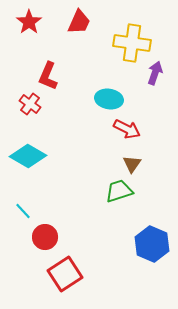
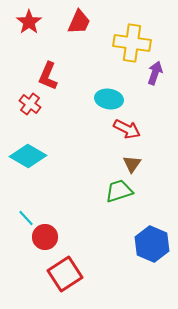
cyan line: moved 3 px right, 7 px down
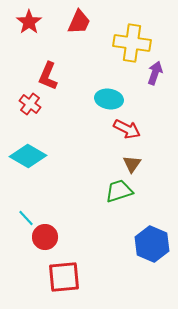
red square: moved 1 px left, 3 px down; rotated 28 degrees clockwise
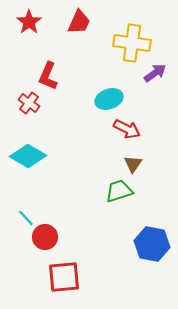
purple arrow: rotated 35 degrees clockwise
cyan ellipse: rotated 28 degrees counterclockwise
red cross: moved 1 px left, 1 px up
brown triangle: moved 1 px right
blue hexagon: rotated 12 degrees counterclockwise
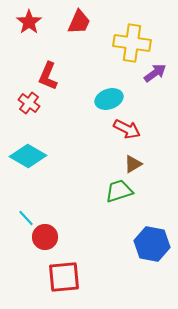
brown triangle: rotated 24 degrees clockwise
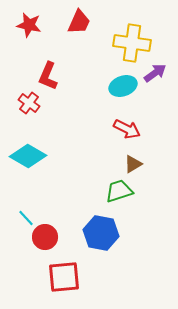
red star: moved 3 px down; rotated 25 degrees counterclockwise
cyan ellipse: moved 14 px right, 13 px up
blue hexagon: moved 51 px left, 11 px up
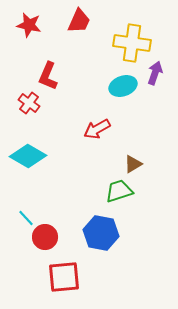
red trapezoid: moved 1 px up
purple arrow: rotated 35 degrees counterclockwise
red arrow: moved 30 px left; rotated 124 degrees clockwise
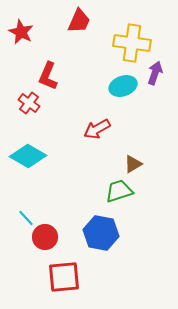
red star: moved 8 px left, 7 px down; rotated 15 degrees clockwise
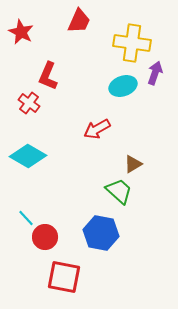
green trapezoid: rotated 60 degrees clockwise
red square: rotated 16 degrees clockwise
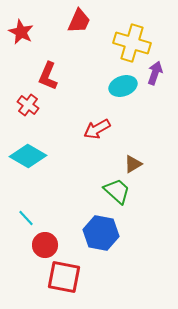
yellow cross: rotated 9 degrees clockwise
red cross: moved 1 px left, 2 px down
green trapezoid: moved 2 px left
red circle: moved 8 px down
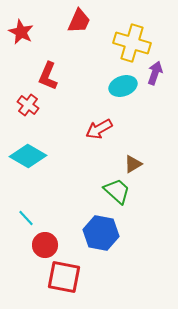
red arrow: moved 2 px right
